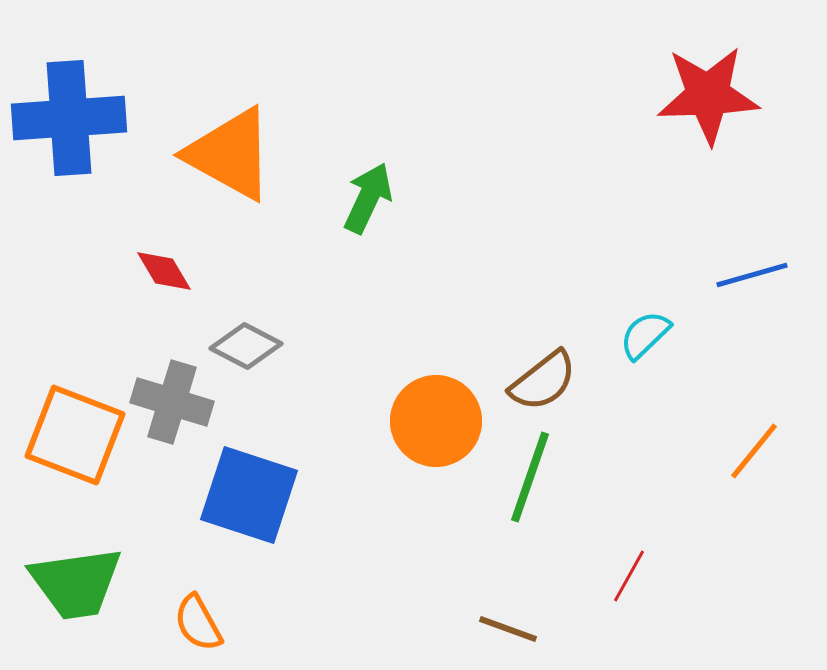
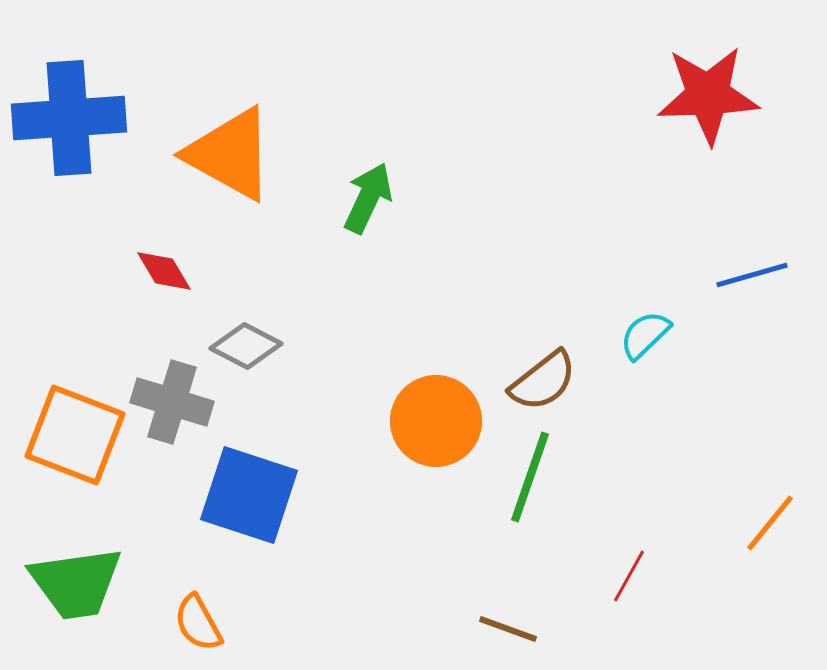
orange line: moved 16 px right, 72 px down
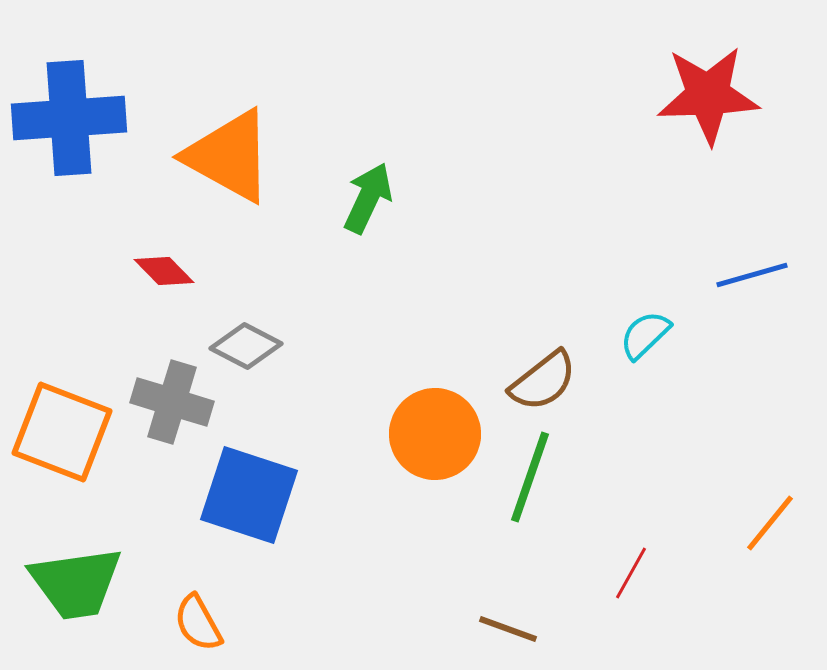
orange triangle: moved 1 px left, 2 px down
red diamond: rotated 14 degrees counterclockwise
orange circle: moved 1 px left, 13 px down
orange square: moved 13 px left, 3 px up
red line: moved 2 px right, 3 px up
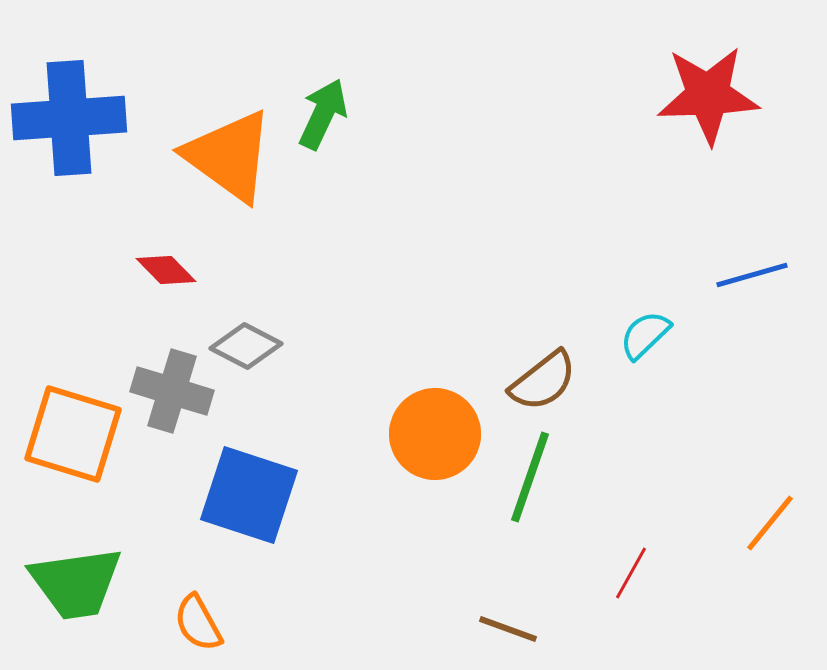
orange triangle: rotated 7 degrees clockwise
green arrow: moved 45 px left, 84 px up
red diamond: moved 2 px right, 1 px up
gray cross: moved 11 px up
orange square: moved 11 px right, 2 px down; rotated 4 degrees counterclockwise
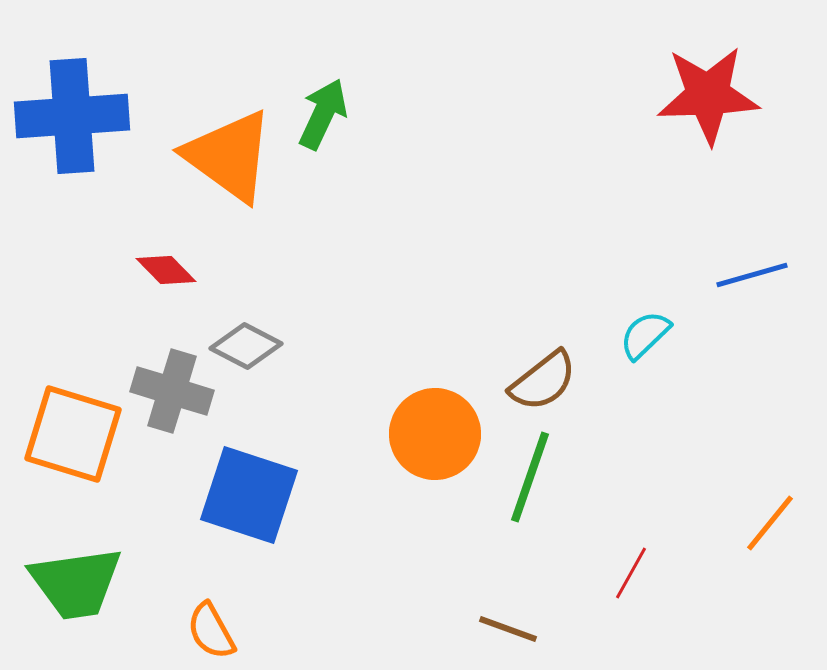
blue cross: moved 3 px right, 2 px up
orange semicircle: moved 13 px right, 8 px down
